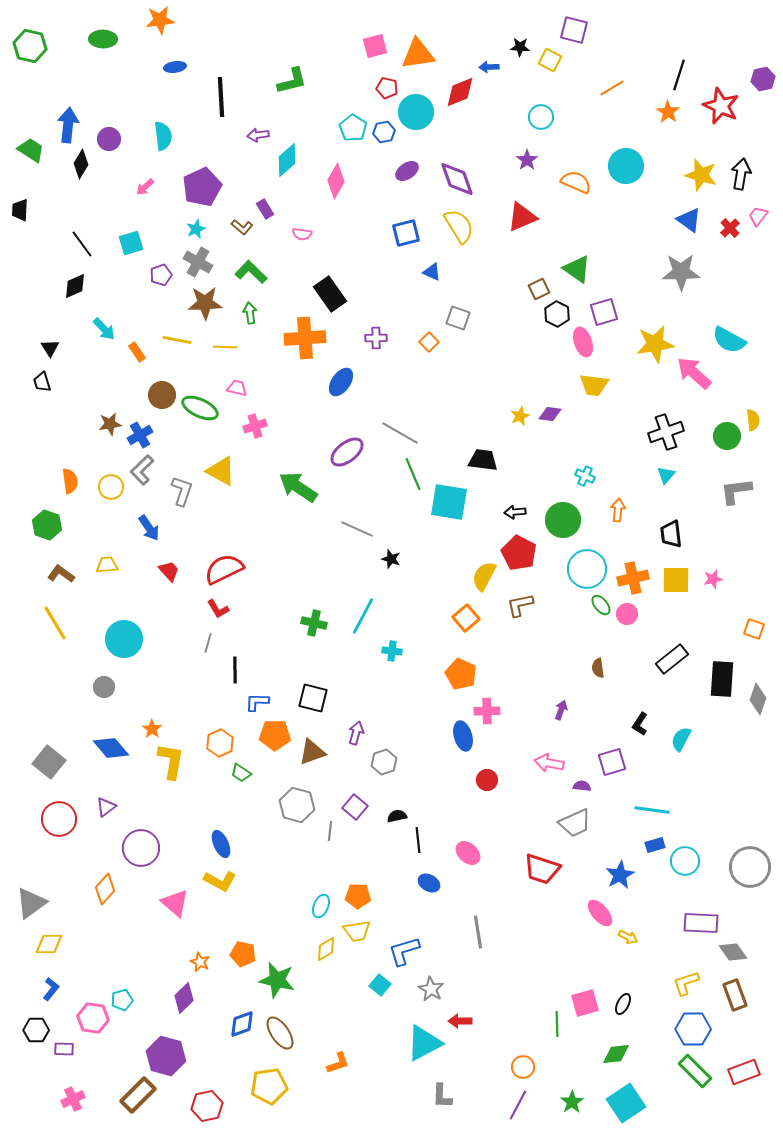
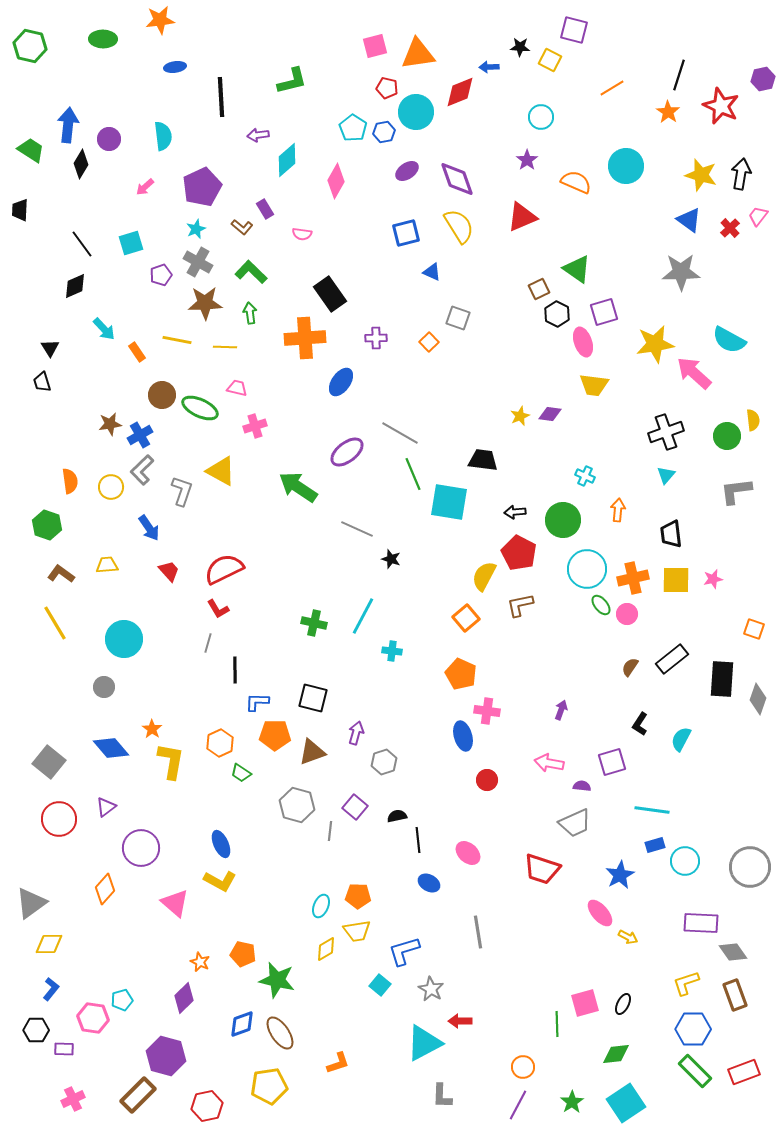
brown semicircle at (598, 668): moved 32 px right, 1 px up; rotated 42 degrees clockwise
pink cross at (487, 711): rotated 10 degrees clockwise
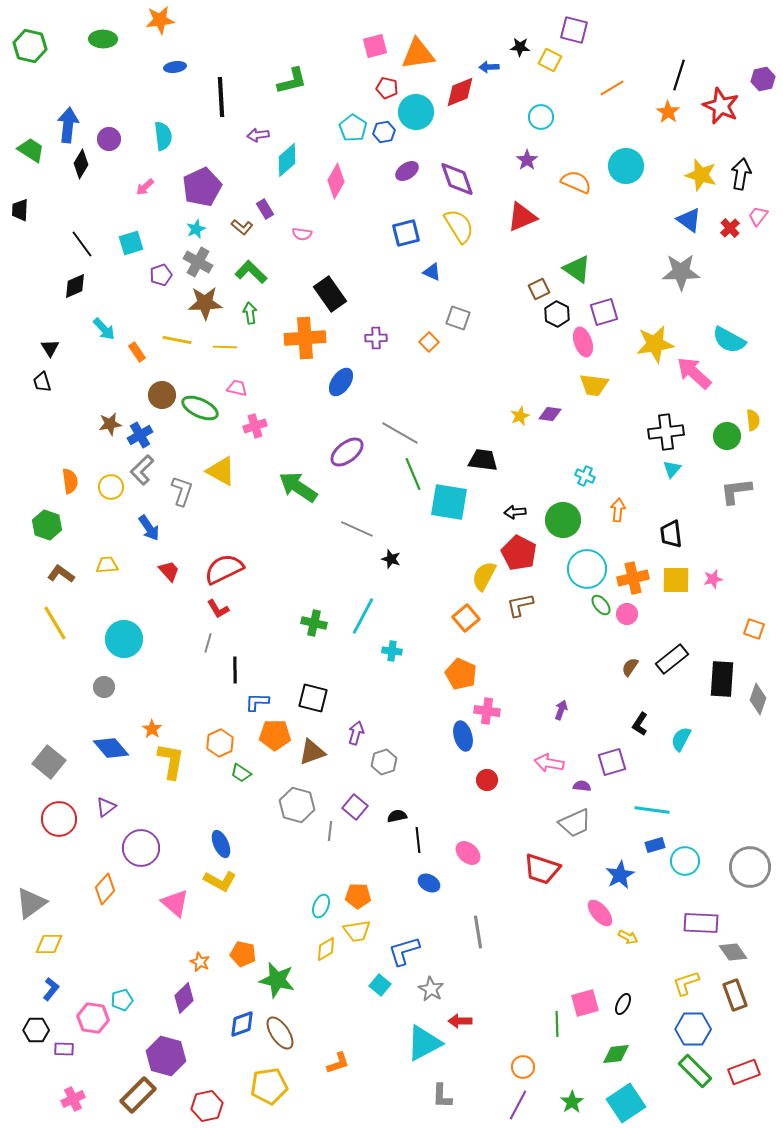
black cross at (666, 432): rotated 12 degrees clockwise
cyan triangle at (666, 475): moved 6 px right, 6 px up
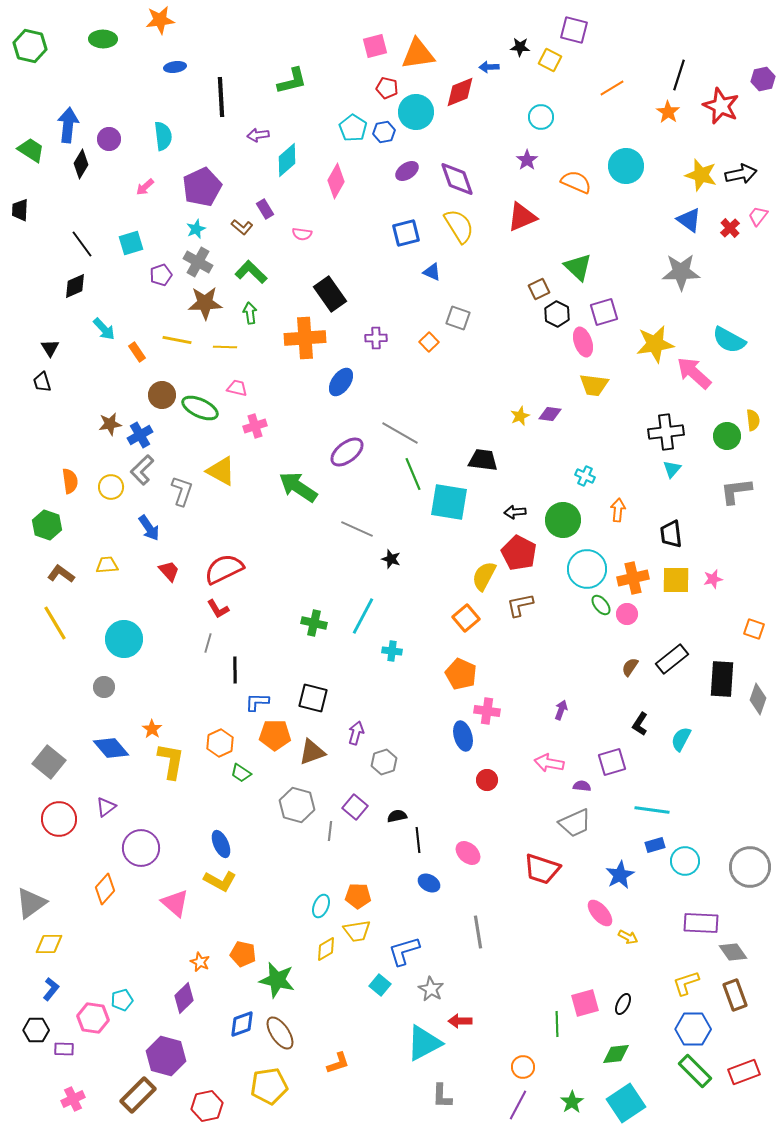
black arrow at (741, 174): rotated 68 degrees clockwise
green triangle at (577, 269): moved 1 px right, 2 px up; rotated 8 degrees clockwise
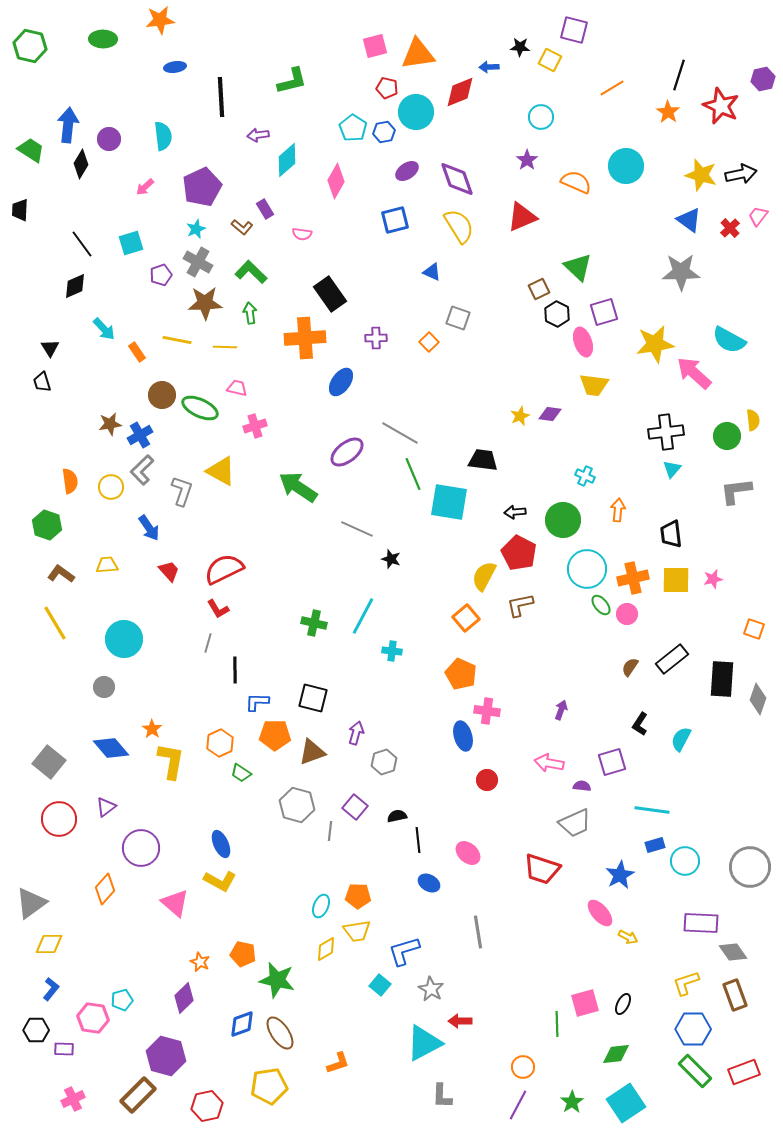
blue square at (406, 233): moved 11 px left, 13 px up
